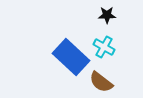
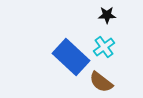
cyan cross: rotated 25 degrees clockwise
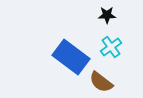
cyan cross: moved 7 px right
blue rectangle: rotated 6 degrees counterclockwise
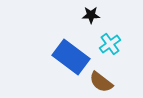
black star: moved 16 px left
cyan cross: moved 1 px left, 3 px up
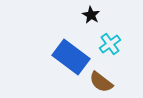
black star: rotated 30 degrees clockwise
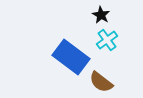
black star: moved 10 px right
cyan cross: moved 3 px left, 4 px up
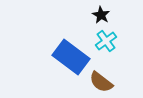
cyan cross: moved 1 px left, 1 px down
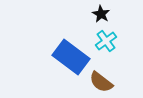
black star: moved 1 px up
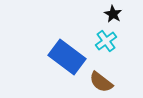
black star: moved 12 px right
blue rectangle: moved 4 px left
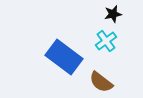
black star: rotated 30 degrees clockwise
blue rectangle: moved 3 px left
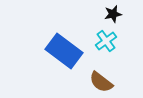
blue rectangle: moved 6 px up
